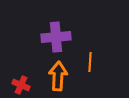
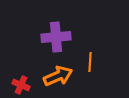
orange arrow: rotated 64 degrees clockwise
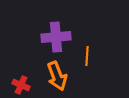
orange line: moved 3 px left, 6 px up
orange arrow: moved 1 px left; rotated 92 degrees clockwise
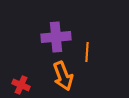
orange line: moved 4 px up
orange arrow: moved 6 px right
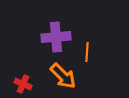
orange arrow: rotated 24 degrees counterclockwise
red cross: moved 2 px right, 1 px up
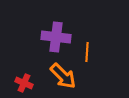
purple cross: rotated 12 degrees clockwise
red cross: moved 1 px right, 1 px up
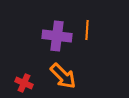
purple cross: moved 1 px right, 1 px up
orange line: moved 22 px up
